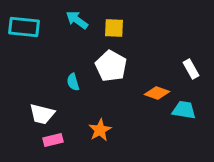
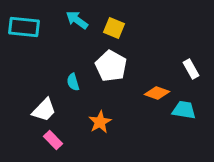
yellow square: rotated 20 degrees clockwise
white trapezoid: moved 2 px right, 4 px up; rotated 60 degrees counterclockwise
orange star: moved 8 px up
pink rectangle: rotated 60 degrees clockwise
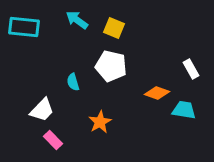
white pentagon: rotated 16 degrees counterclockwise
white trapezoid: moved 2 px left
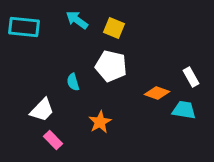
white rectangle: moved 8 px down
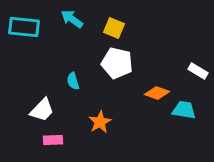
cyan arrow: moved 5 px left, 1 px up
white pentagon: moved 6 px right, 3 px up
white rectangle: moved 7 px right, 6 px up; rotated 30 degrees counterclockwise
cyan semicircle: moved 1 px up
pink rectangle: rotated 48 degrees counterclockwise
